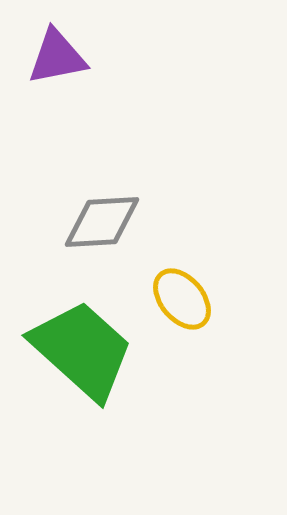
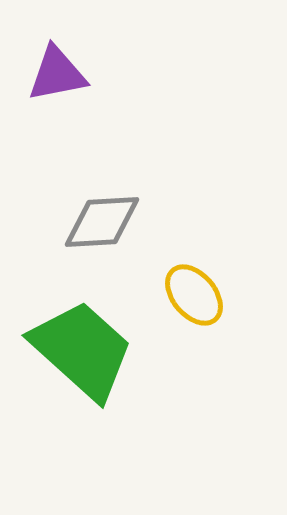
purple triangle: moved 17 px down
yellow ellipse: moved 12 px right, 4 px up
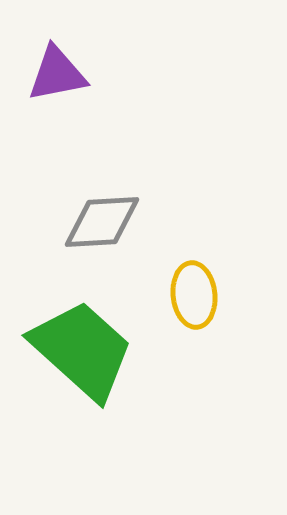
yellow ellipse: rotated 34 degrees clockwise
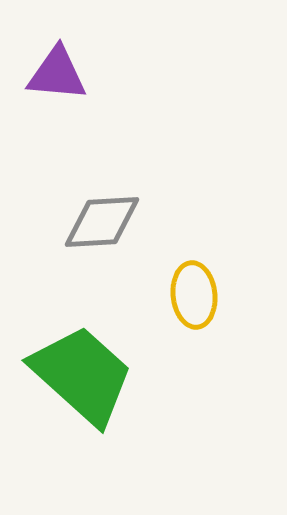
purple triangle: rotated 16 degrees clockwise
green trapezoid: moved 25 px down
